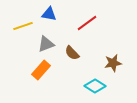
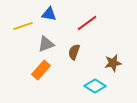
brown semicircle: moved 2 px right, 1 px up; rotated 63 degrees clockwise
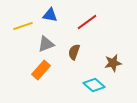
blue triangle: moved 1 px right, 1 px down
red line: moved 1 px up
cyan diamond: moved 1 px left, 1 px up; rotated 10 degrees clockwise
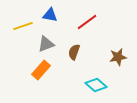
brown star: moved 5 px right, 6 px up
cyan diamond: moved 2 px right
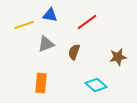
yellow line: moved 1 px right, 1 px up
orange rectangle: moved 13 px down; rotated 36 degrees counterclockwise
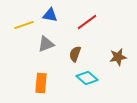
brown semicircle: moved 1 px right, 2 px down
cyan diamond: moved 9 px left, 7 px up
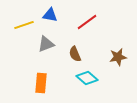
brown semicircle: rotated 42 degrees counterclockwise
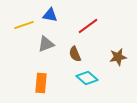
red line: moved 1 px right, 4 px down
